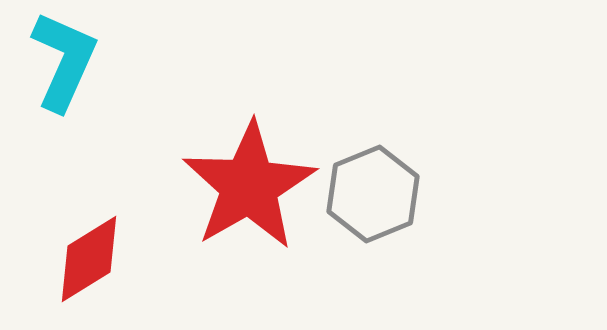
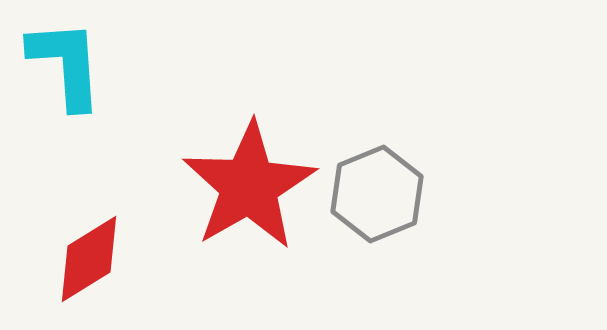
cyan L-shape: moved 2 px right, 3 px down; rotated 28 degrees counterclockwise
gray hexagon: moved 4 px right
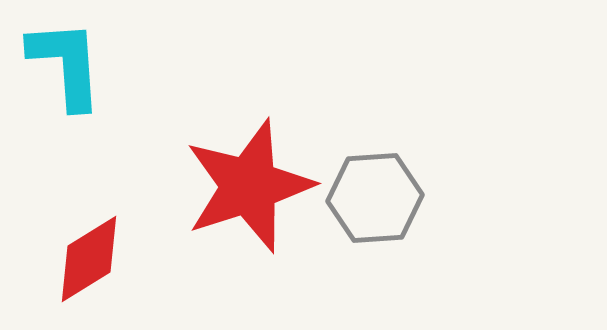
red star: rotated 12 degrees clockwise
gray hexagon: moved 2 px left, 4 px down; rotated 18 degrees clockwise
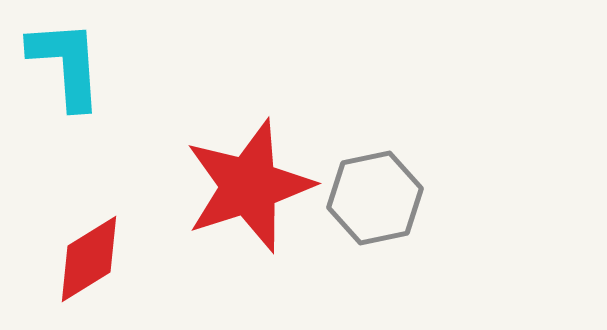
gray hexagon: rotated 8 degrees counterclockwise
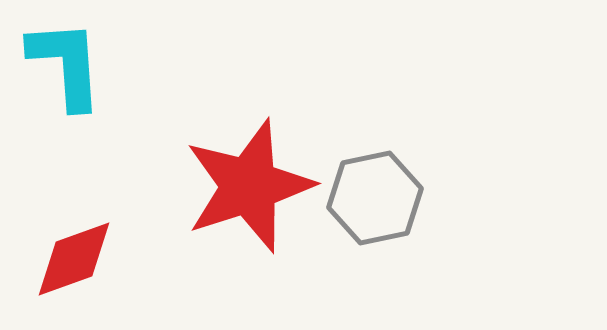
red diamond: moved 15 px left; rotated 12 degrees clockwise
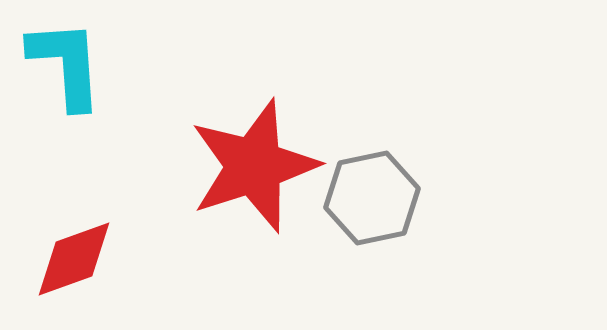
red star: moved 5 px right, 20 px up
gray hexagon: moved 3 px left
